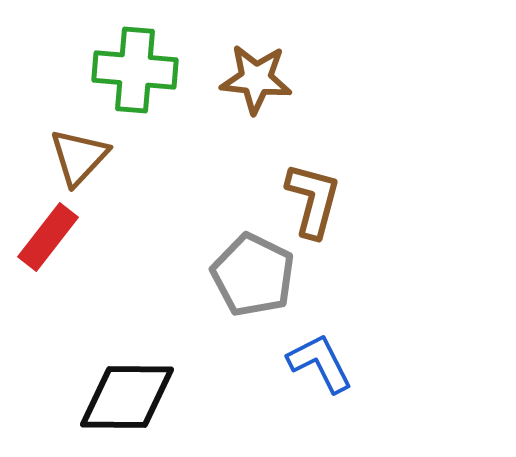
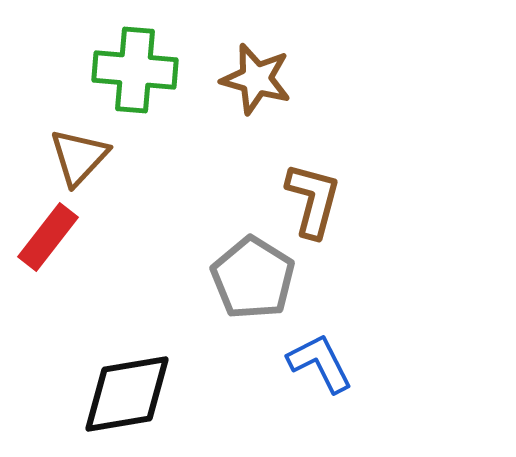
brown star: rotated 10 degrees clockwise
gray pentagon: moved 3 px down; rotated 6 degrees clockwise
black diamond: moved 3 px up; rotated 10 degrees counterclockwise
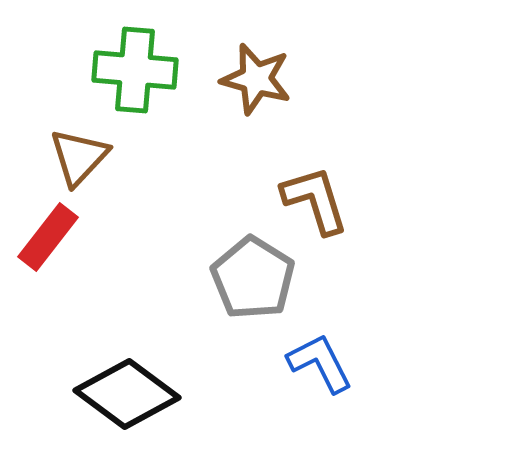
brown L-shape: moved 2 px right; rotated 32 degrees counterclockwise
black diamond: rotated 46 degrees clockwise
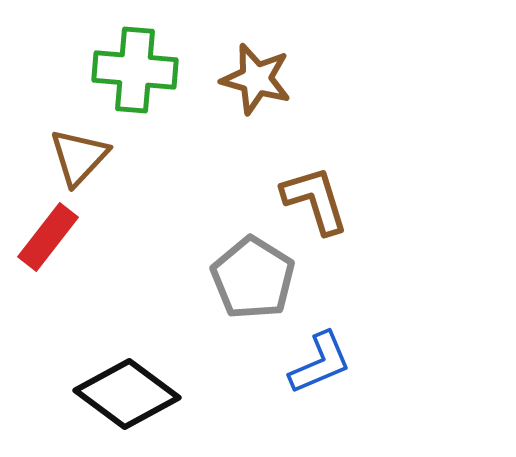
blue L-shape: rotated 94 degrees clockwise
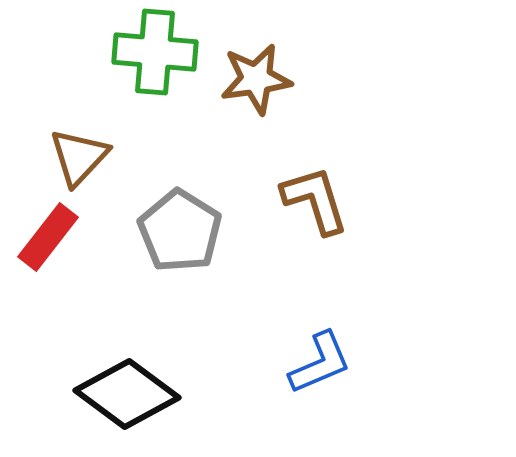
green cross: moved 20 px right, 18 px up
brown star: rotated 24 degrees counterclockwise
gray pentagon: moved 73 px left, 47 px up
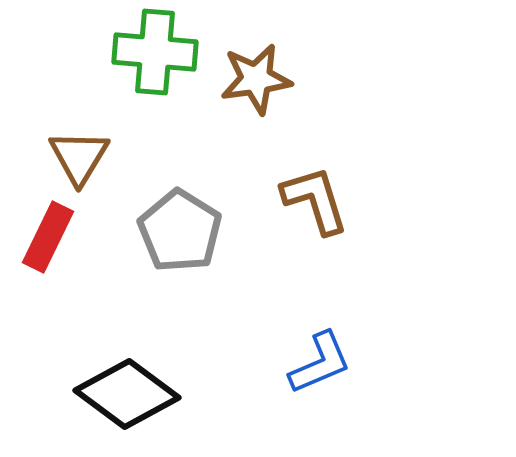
brown triangle: rotated 12 degrees counterclockwise
red rectangle: rotated 12 degrees counterclockwise
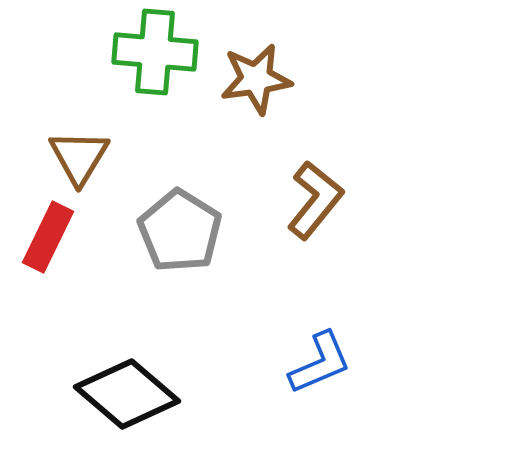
brown L-shape: rotated 56 degrees clockwise
black diamond: rotated 4 degrees clockwise
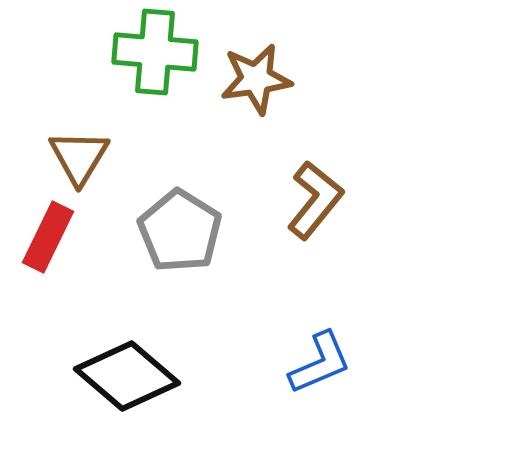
black diamond: moved 18 px up
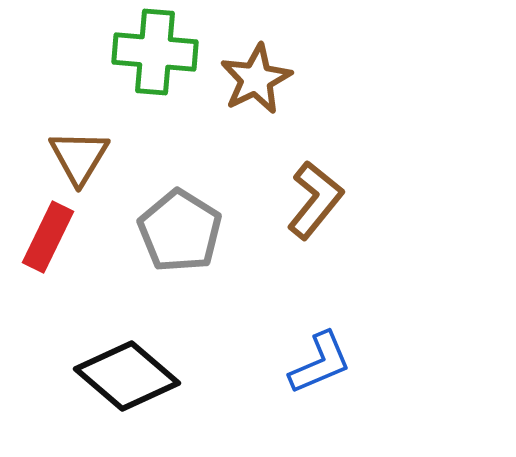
brown star: rotated 18 degrees counterclockwise
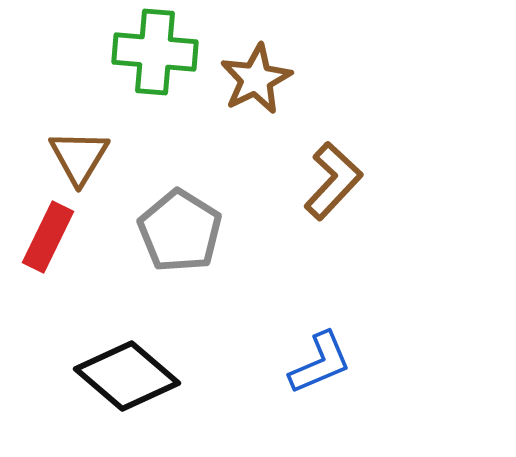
brown L-shape: moved 18 px right, 19 px up; rotated 4 degrees clockwise
